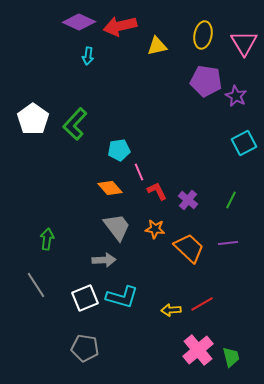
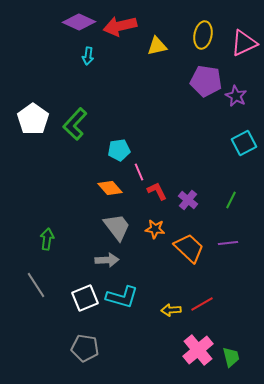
pink triangle: rotated 36 degrees clockwise
gray arrow: moved 3 px right
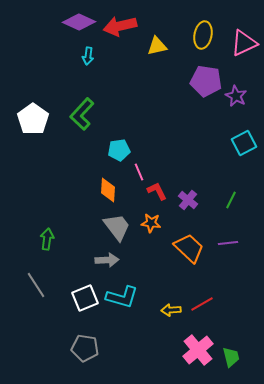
green L-shape: moved 7 px right, 10 px up
orange diamond: moved 2 px left, 2 px down; rotated 45 degrees clockwise
orange star: moved 4 px left, 6 px up
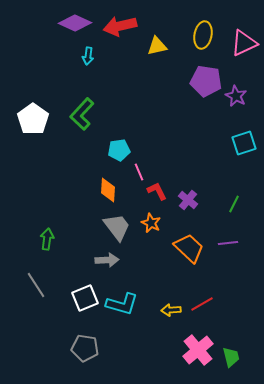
purple diamond: moved 4 px left, 1 px down
cyan square: rotated 10 degrees clockwise
green line: moved 3 px right, 4 px down
orange star: rotated 18 degrees clockwise
cyan L-shape: moved 7 px down
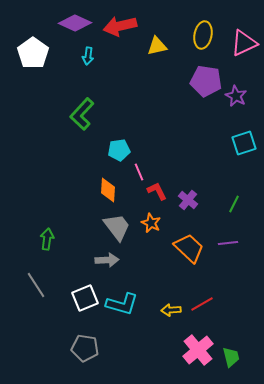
white pentagon: moved 66 px up
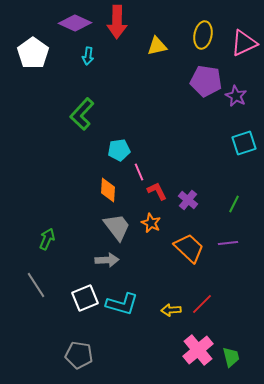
red arrow: moved 3 px left, 4 px up; rotated 76 degrees counterclockwise
green arrow: rotated 15 degrees clockwise
red line: rotated 15 degrees counterclockwise
gray pentagon: moved 6 px left, 7 px down
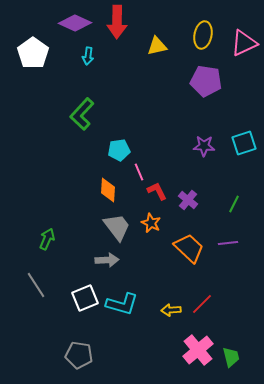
purple star: moved 32 px left, 50 px down; rotated 25 degrees counterclockwise
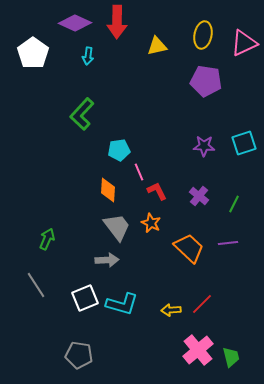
purple cross: moved 11 px right, 4 px up
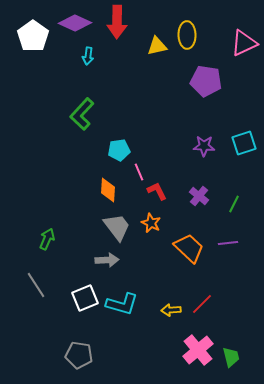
yellow ellipse: moved 16 px left; rotated 12 degrees counterclockwise
white pentagon: moved 17 px up
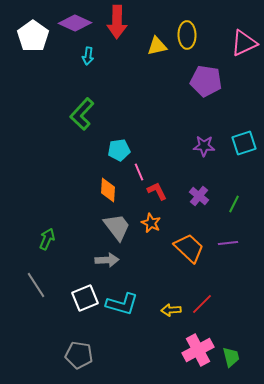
pink cross: rotated 12 degrees clockwise
